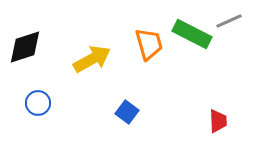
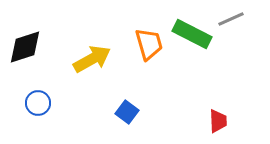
gray line: moved 2 px right, 2 px up
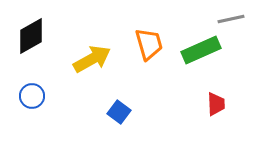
gray line: rotated 12 degrees clockwise
green rectangle: moved 9 px right, 16 px down; rotated 51 degrees counterclockwise
black diamond: moved 6 px right, 11 px up; rotated 12 degrees counterclockwise
blue circle: moved 6 px left, 7 px up
blue square: moved 8 px left
red trapezoid: moved 2 px left, 17 px up
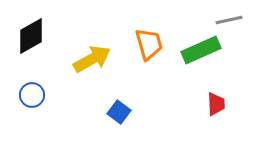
gray line: moved 2 px left, 1 px down
blue circle: moved 1 px up
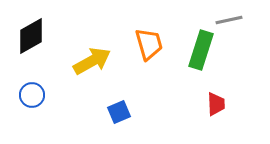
green rectangle: rotated 48 degrees counterclockwise
yellow arrow: moved 2 px down
blue square: rotated 30 degrees clockwise
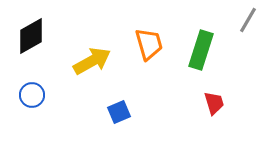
gray line: moved 19 px right; rotated 48 degrees counterclockwise
red trapezoid: moved 2 px left, 1 px up; rotated 15 degrees counterclockwise
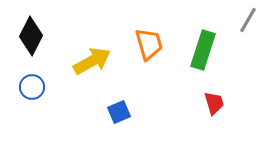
black diamond: rotated 33 degrees counterclockwise
green rectangle: moved 2 px right
blue circle: moved 8 px up
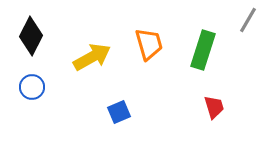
yellow arrow: moved 4 px up
red trapezoid: moved 4 px down
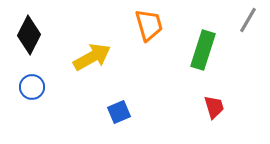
black diamond: moved 2 px left, 1 px up
orange trapezoid: moved 19 px up
